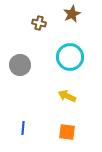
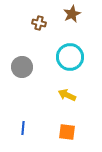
gray circle: moved 2 px right, 2 px down
yellow arrow: moved 1 px up
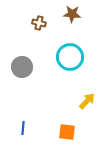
brown star: rotated 30 degrees clockwise
yellow arrow: moved 20 px right, 6 px down; rotated 108 degrees clockwise
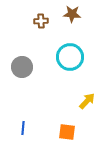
brown cross: moved 2 px right, 2 px up; rotated 16 degrees counterclockwise
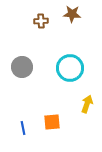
cyan circle: moved 11 px down
yellow arrow: moved 3 px down; rotated 24 degrees counterclockwise
blue line: rotated 16 degrees counterclockwise
orange square: moved 15 px left, 10 px up; rotated 12 degrees counterclockwise
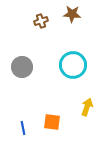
brown cross: rotated 16 degrees counterclockwise
cyan circle: moved 3 px right, 3 px up
yellow arrow: moved 3 px down
orange square: rotated 12 degrees clockwise
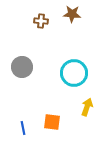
brown cross: rotated 24 degrees clockwise
cyan circle: moved 1 px right, 8 px down
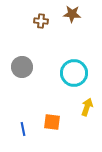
blue line: moved 1 px down
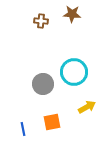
gray circle: moved 21 px right, 17 px down
cyan circle: moved 1 px up
yellow arrow: rotated 42 degrees clockwise
orange square: rotated 18 degrees counterclockwise
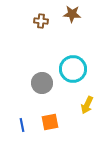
cyan circle: moved 1 px left, 3 px up
gray circle: moved 1 px left, 1 px up
yellow arrow: moved 2 px up; rotated 144 degrees clockwise
orange square: moved 2 px left
blue line: moved 1 px left, 4 px up
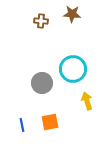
yellow arrow: moved 4 px up; rotated 138 degrees clockwise
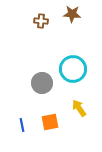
yellow arrow: moved 8 px left, 7 px down; rotated 18 degrees counterclockwise
